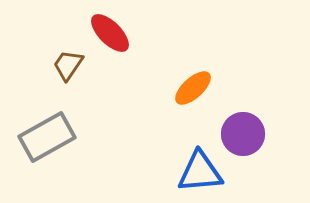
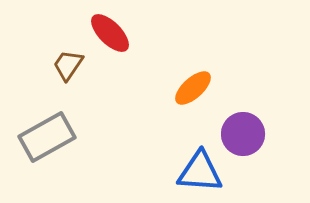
blue triangle: rotated 9 degrees clockwise
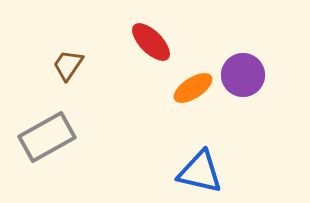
red ellipse: moved 41 px right, 9 px down
orange ellipse: rotated 9 degrees clockwise
purple circle: moved 59 px up
blue triangle: rotated 9 degrees clockwise
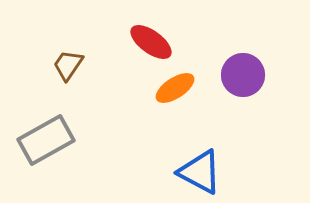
red ellipse: rotated 9 degrees counterclockwise
orange ellipse: moved 18 px left
gray rectangle: moved 1 px left, 3 px down
blue triangle: rotated 15 degrees clockwise
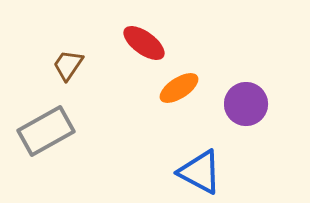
red ellipse: moved 7 px left, 1 px down
purple circle: moved 3 px right, 29 px down
orange ellipse: moved 4 px right
gray rectangle: moved 9 px up
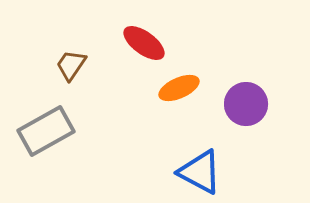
brown trapezoid: moved 3 px right
orange ellipse: rotated 9 degrees clockwise
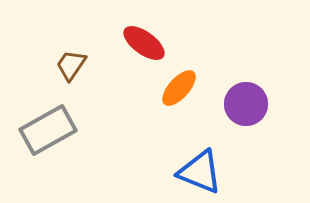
orange ellipse: rotated 24 degrees counterclockwise
gray rectangle: moved 2 px right, 1 px up
blue triangle: rotated 6 degrees counterclockwise
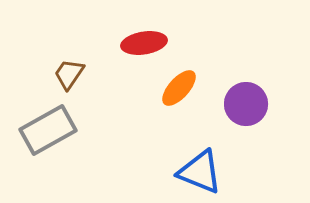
red ellipse: rotated 45 degrees counterclockwise
brown trapezoid: moved 2 px left, 9 px down
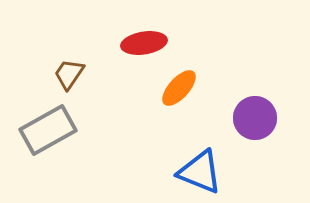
purple circle: moved 9 px right, 14 px down
